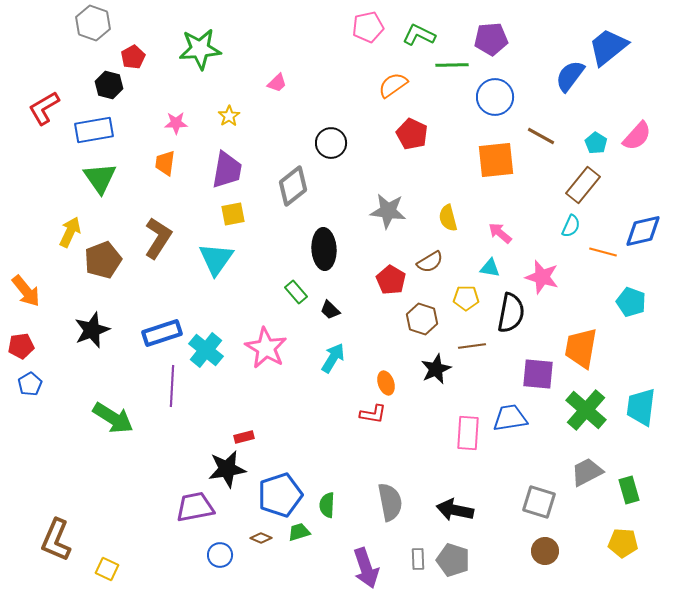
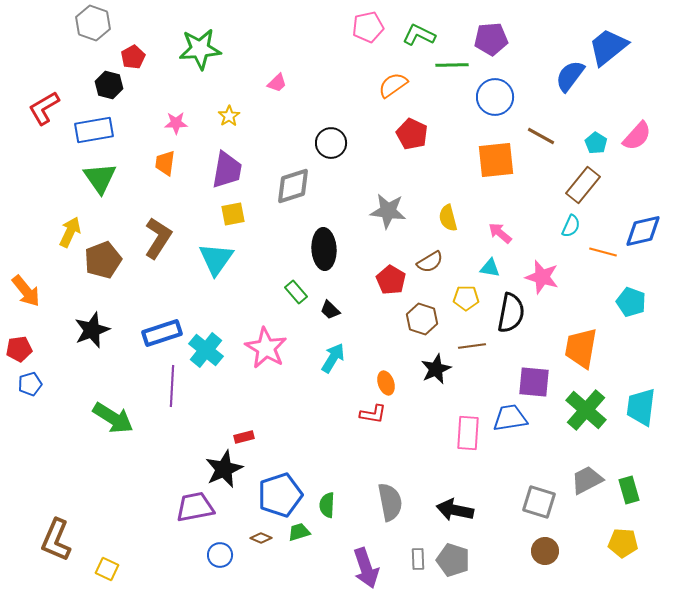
gray diamond at (293, 186): rotated 21 degrees clockwise
red pentagon at (21, 346): moved 2 px left, 3 px down
purple square at (538, 374): moved 4 px left, 8 px down
blue pentagon at (30, 384): rotated 15 degrees clockwise
black star at (227, 469): moved 3 px left; rotated 15 degrees counterclockwise
gray trapezoid at (587, 472): moved 8 px down
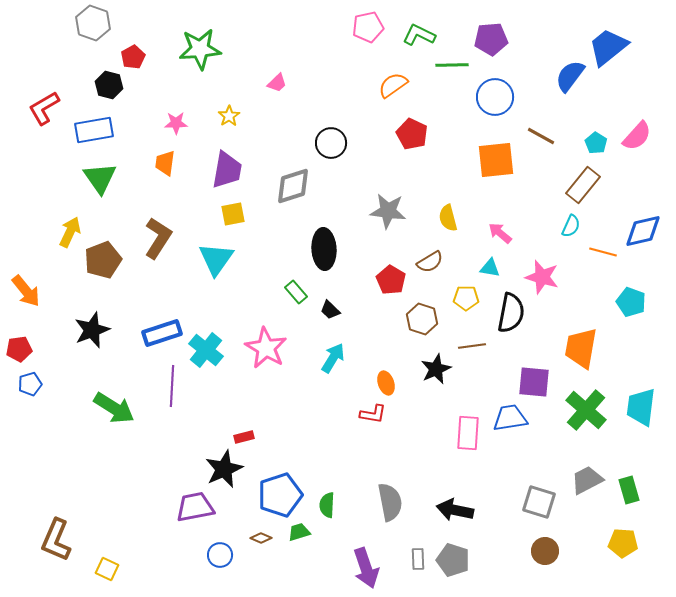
green arrow at (113, 418): moved 1 px right, 10 px up
